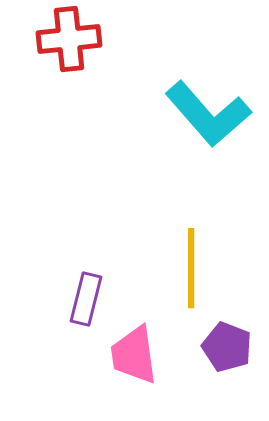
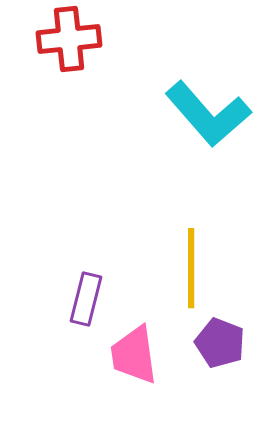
purple pentagon: moved 7 px left, 4 px up
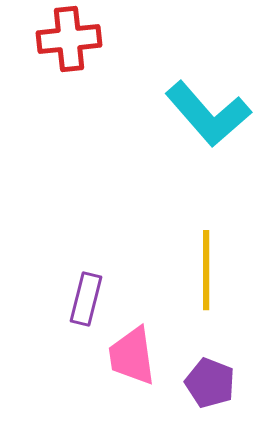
yellow line: moved 15 px right, 2 px down
purple pentagon: moved 10 px left, 40 px down
pink trapezoid: moved 2 px left, 1 px down
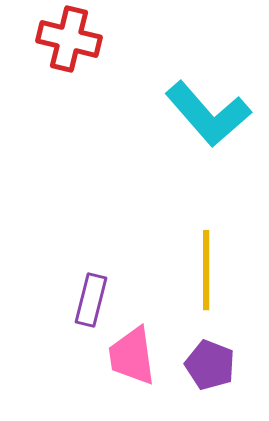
red cross: rotated 20 degrees clockwise
purple rectangle: moved 5 px right, 1 px down
purple pentagon: moved 18 px up
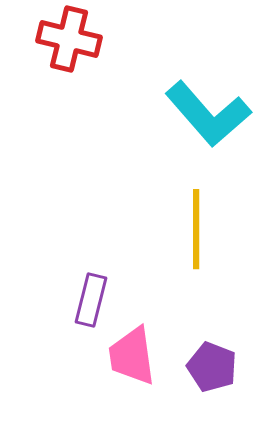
yellow line: moved 10 px left, 41 px up
purple pentagon: moved 2 px right, 2 px down
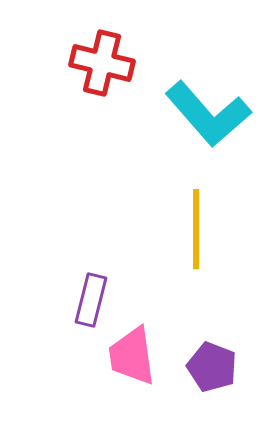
red cross: moved 33 px right, 24 px down
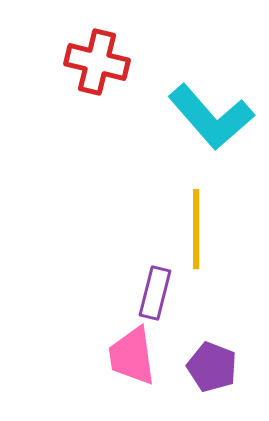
red cross: moved 5 px left, 1 px up
cyan L-shape: moved 3 px right, 3 px down
purple rectangle: moved 64 px right, 7 px up
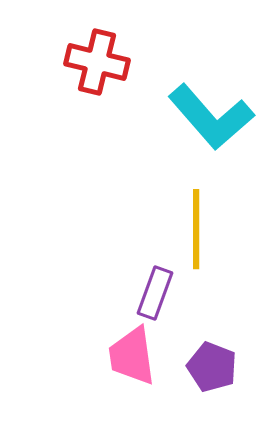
purple rectangle: rotated 6 degrees clockwise
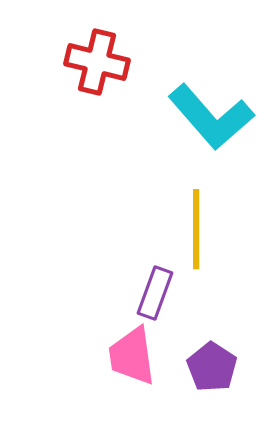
purple pentagon: rotated 12 degrees clockwise
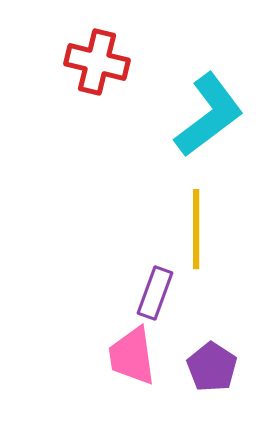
cyan L-shape: moved 2 px left, 2 px up; rotated 86 degrees counterclockwise
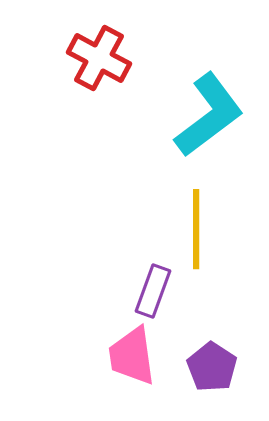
red cross: moved 2 px right, 4 px up; rotated 14 degrees clockwise
purple rectangle: moved 2 px left, 2 px up
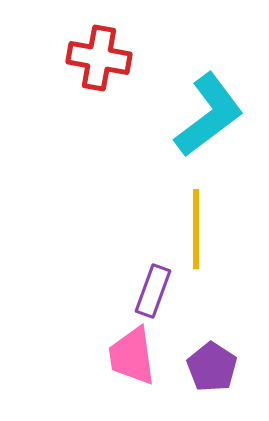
red cross: rotated 18 degrees counterclockwise
